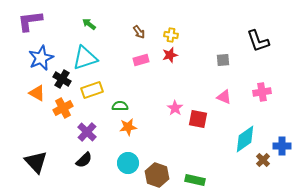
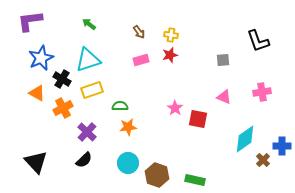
cyan triangle: moved 3 px right, 2 px down
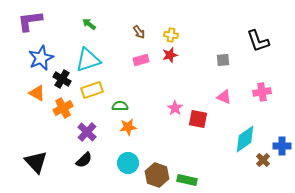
green rectangle: moved 8 px left
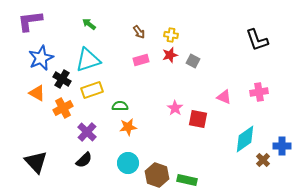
black L-shape: moved 1 px left, 1 px up
gray square: moved 30 px left, 1 px down; rotated 32 degrees clockwise
pink cross: moved 3 px left
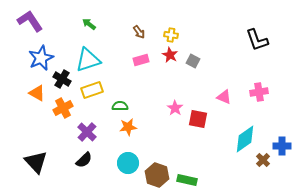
purple L-shape: rotated 64 degrees clockwise
red star: rotated 28 degrees counterclockwise
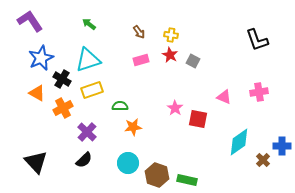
orange star: moved 5 px right
cyan diamond: moved 6 px left, 3 px down
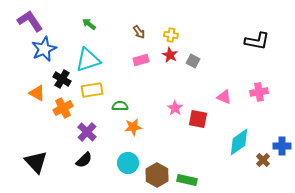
black L-shape: moved 1 px down; rotated 60 degrees counterclockwise
blue star: moved 3 px right, 9 px up
yellow rectangle: rotated 10 degrees clockwise
brown hexagon: rotated 10 degrees clockwise
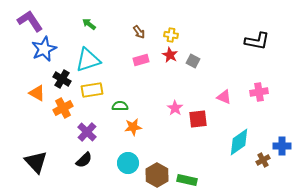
red square: rotated 18 degrees counterclockwise
brown cross: rotated 16 degrees clockwise
